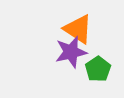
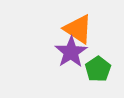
purple star: rotated 20 degrees counterclockwise
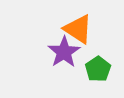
purple star: moved 7 px left
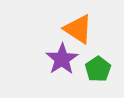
purple star: moved 2 px left, 7 px down
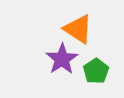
green pentagon: moved 2 px left, 2 px down
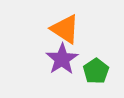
orange triangle: moved 13 px left
